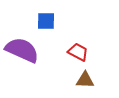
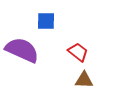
red trapezoid: rotated 10 degrees clockwise
brown triangle: moved 1 px left
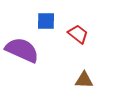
red trapezoid: moved 18 px up
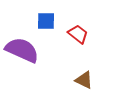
brown triangle: rotated 24 degrees clockwise
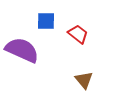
brown triangle: rotated 24 degrees clockwise
